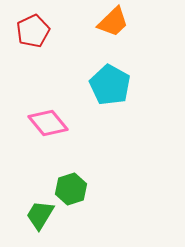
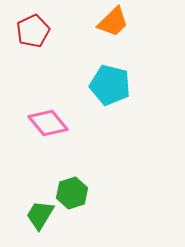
cyan pentagon: rotated 15 degrees counterclockwise
green hexagon: moved 1 px right, 4 px down
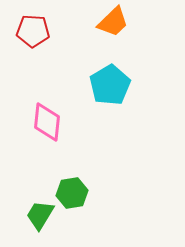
red pentagon: rotated 28 degrees clockwise
cyan pentagon: rotated 27 degrees clockwise
pink diamond: moved 1 px left, 1 px up; rotated 45 degrees clockwise
green hexagon: rotated 8 degrees clockwise
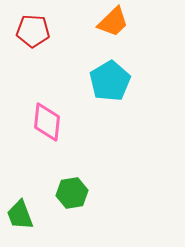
cyan pentagon: moved 4 px up
green trapezoid: moved 20 px left; rotated 52 degrees counterclockwise
